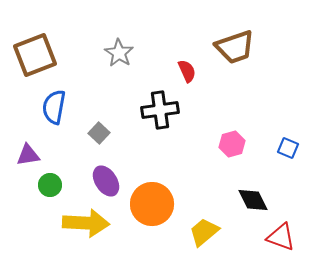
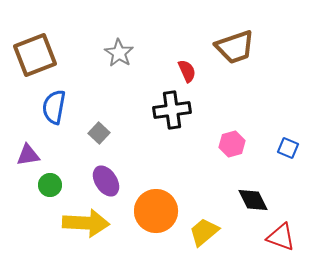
black cross: moved 12 px right
orange circle: moved 4 px right, 7 px down
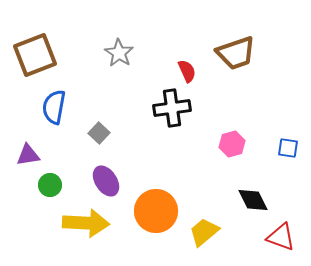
brown trapezoid: moved 1 px right, 6 px down
black cross: moved 2 px up
blue square: rotated 15 degrees counterclockwise
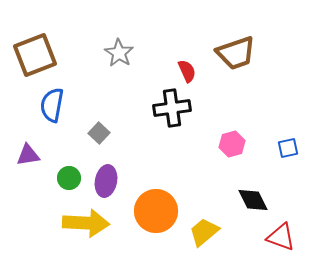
blue semicircle: moved 2 px left, 2 px up
blue square: rotated 20 degrees counterclockwise
purple ellipse: rotated 44 degrees clockwise
green circle: moved 19 px right, 7 px up
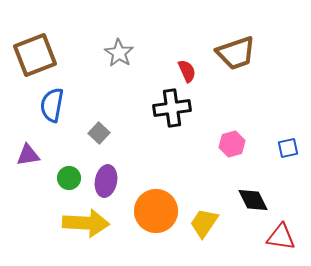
yellow trapezoid: moved 9 px up; rotated 16 degrees counterclockwise
red triangle: rotated 12 degrees counterclockwise
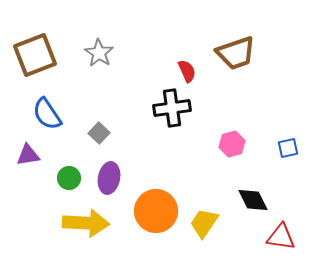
gray star: moved 20 px left
blue semicircle: moved 5 px left, 9 px down; rotated 44 degrees counterclockwise
purple ellipse: moved 3 px right, 3 px up
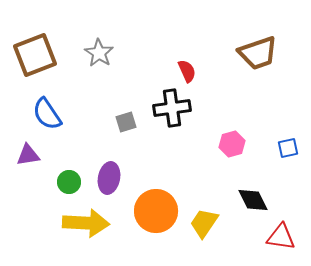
brown trapezoid: moved 22 px right
gray square: moved 27 px right, 11 px up; rotated 30 degrees clockwise
green circle: moved 4 px down
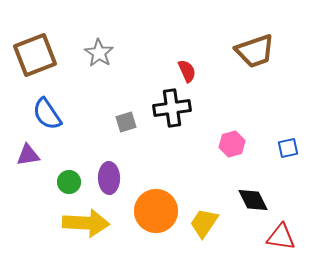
brown trapezoid: moved 3 px left, 2 px up
purple ellipse: rotated 12 degrees counterclockwise
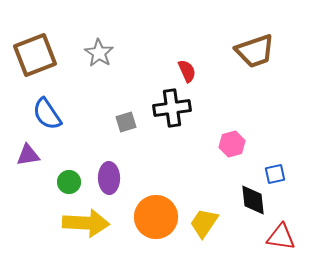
blue square: moved 13 px left, 26 px down
black diamond: rotated 20 degrees clockwise
orange circle: moved 6 px down
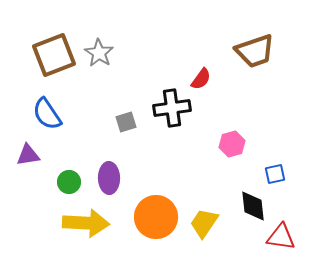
brown square: moved 19 px right
red semicircle: moved 14 px right, 8 px down; rotated 60 degrees clockwise
black diamond: moved 6 px down
